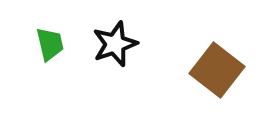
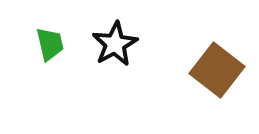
black star: rotated 9 degrees counterclockwise
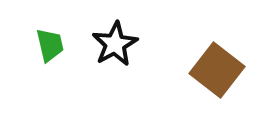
green trapezoid: moved 1 px down
